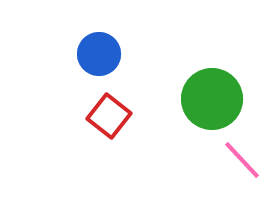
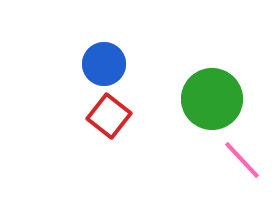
blue circle: moved 5 px right, 10 px down
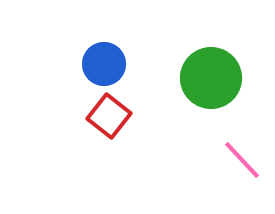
green circle: moved 1 px left, 21 px up
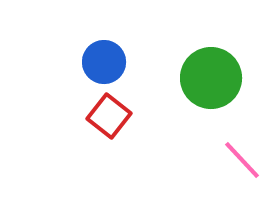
blue circle: moved 2 px up
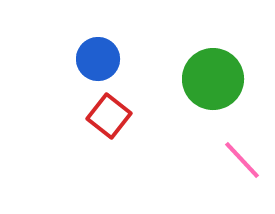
blue circle: moved 6 px left, 3 px up
green circle: moved 2 px right, 1 px down
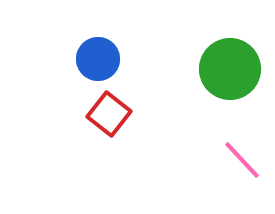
green circle: moved 17 px right, 10 px up
red square: moved 2 px up
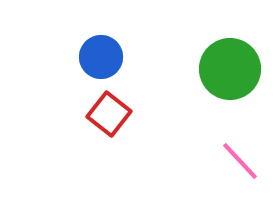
blue circle: moved 3 px right, 2 px up
pink line: moved 2 px left, 1 px down
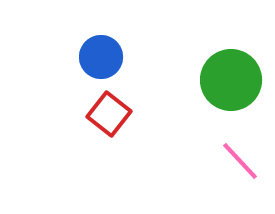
green circle: moved 1 px right, 11 px down
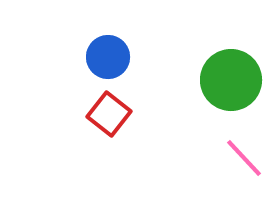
blue circle: moved 7 px right
pink line: moved 4 px right, 3 px up
